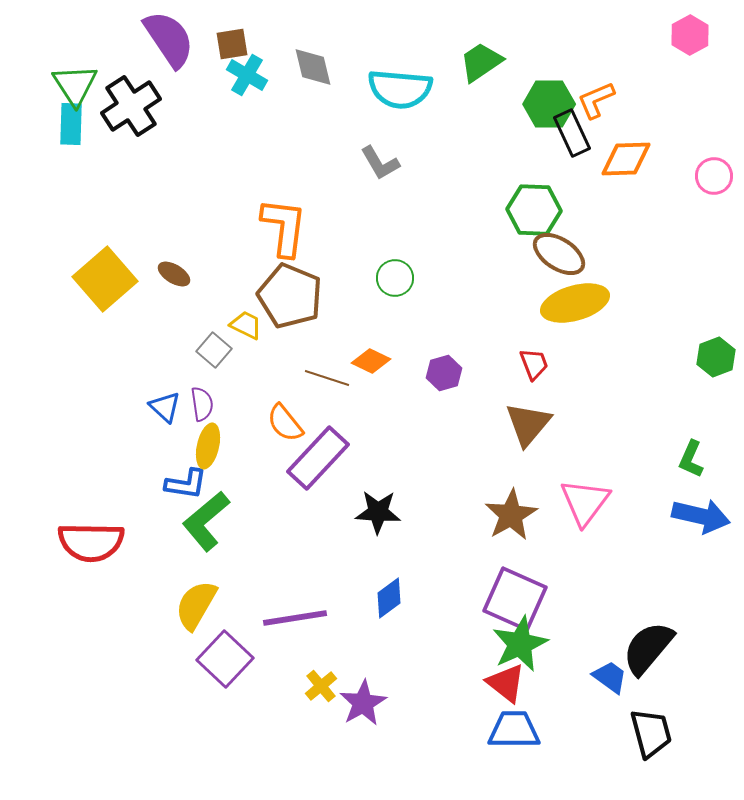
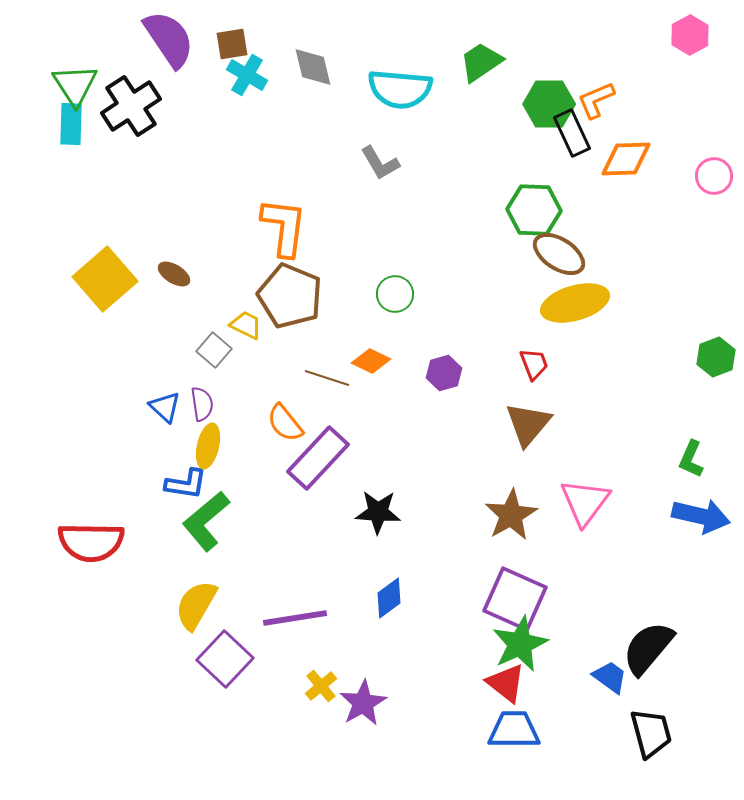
green circle at (395, 278): moved 16 px down
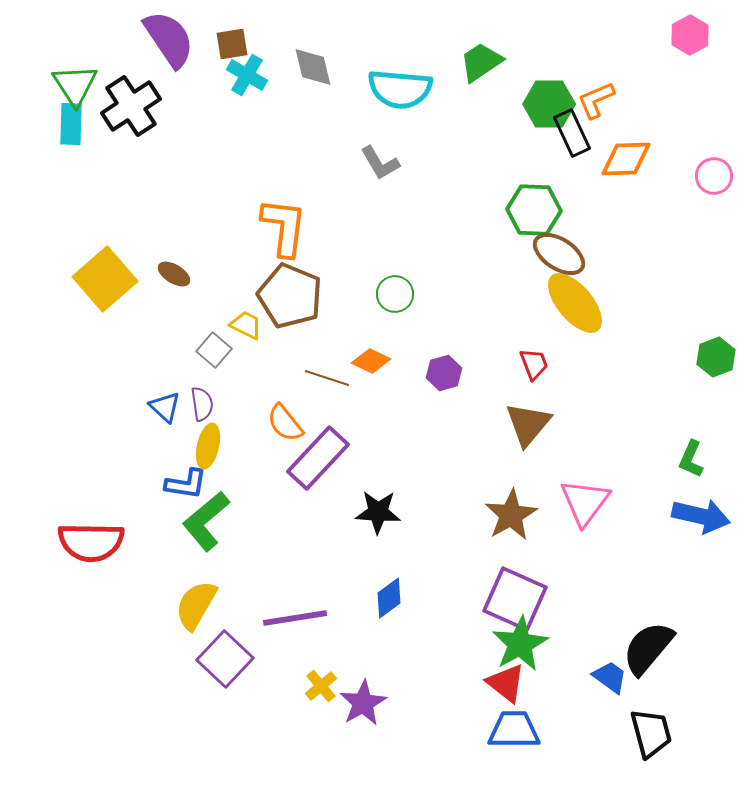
yellow ellipse at (575, 303): rotated 66 degrees clockwise
green star at (520, 644): rotated 4 degrees counterclockwise
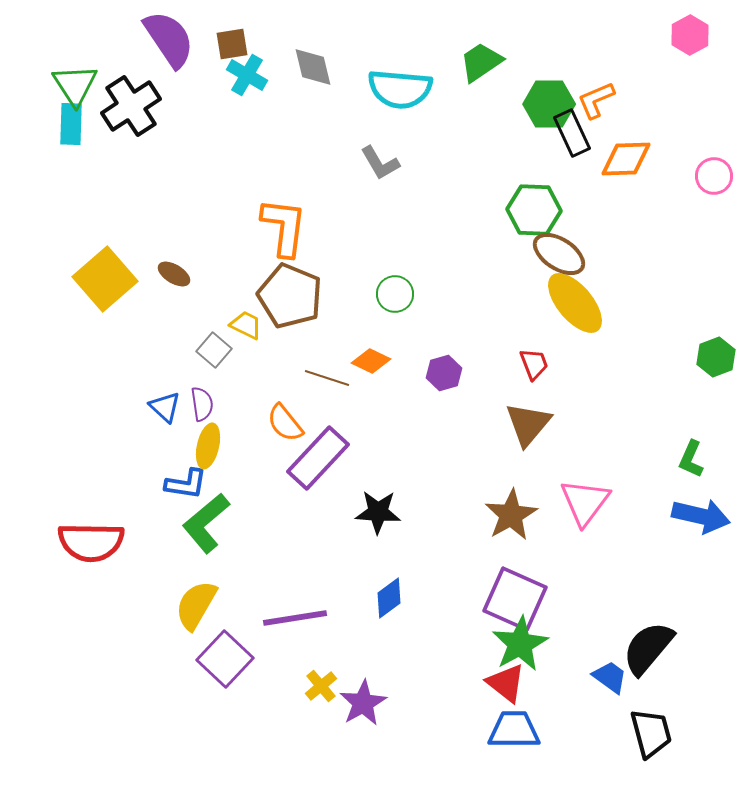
green L-shape at (206, 521): moved 2 px down
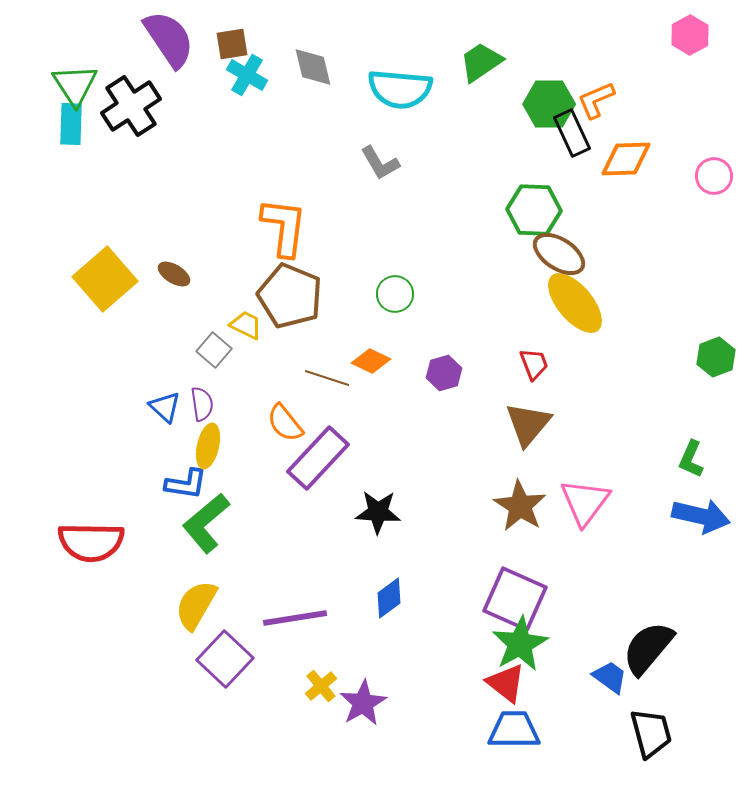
brown star at (511, 515): moved 9 px right, 9 px up; rotated 10 degrees counterclockwise
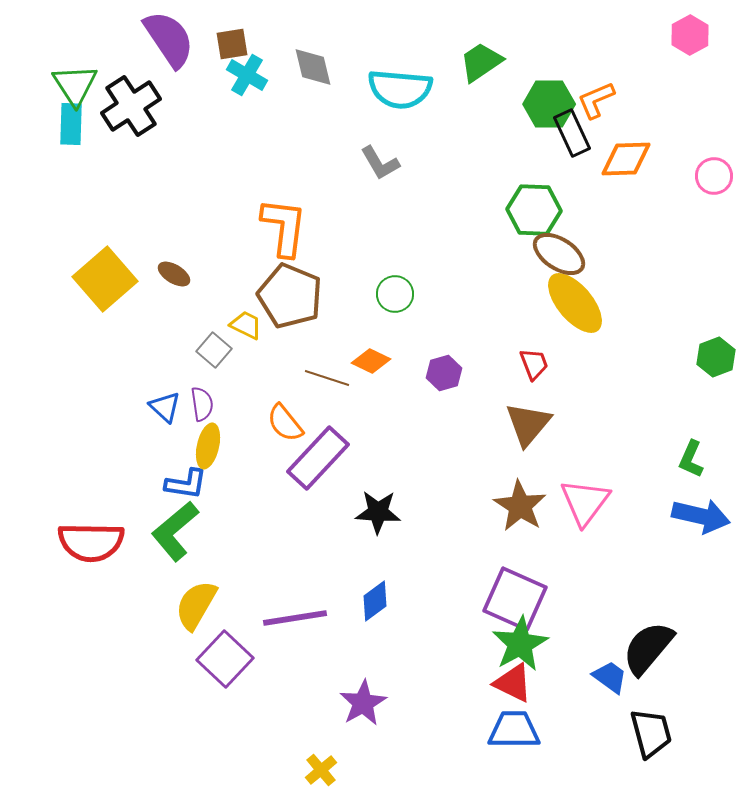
green L-shape at (206, 523): moved 31 px left, 8 px down
blue diamond at (389, 598): moved 14 px left, 3 px down
red triangle at (506, 683): moved 7 px right; rotated 12 degrees counterclockwise
yellow cross at (321, 686): moved 84 px down
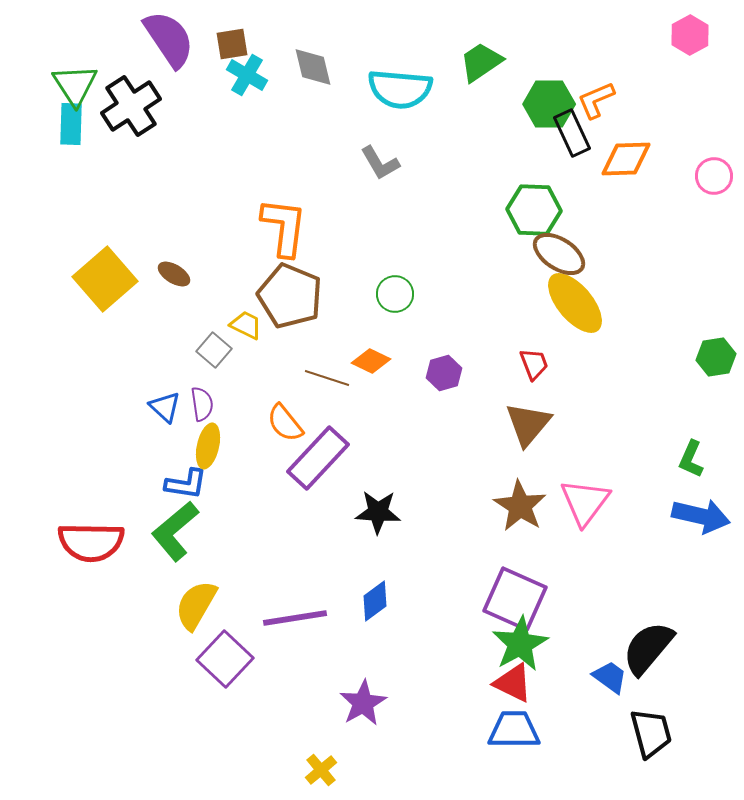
green hexagon at (716, 357): rotated 12 degrees clockwise
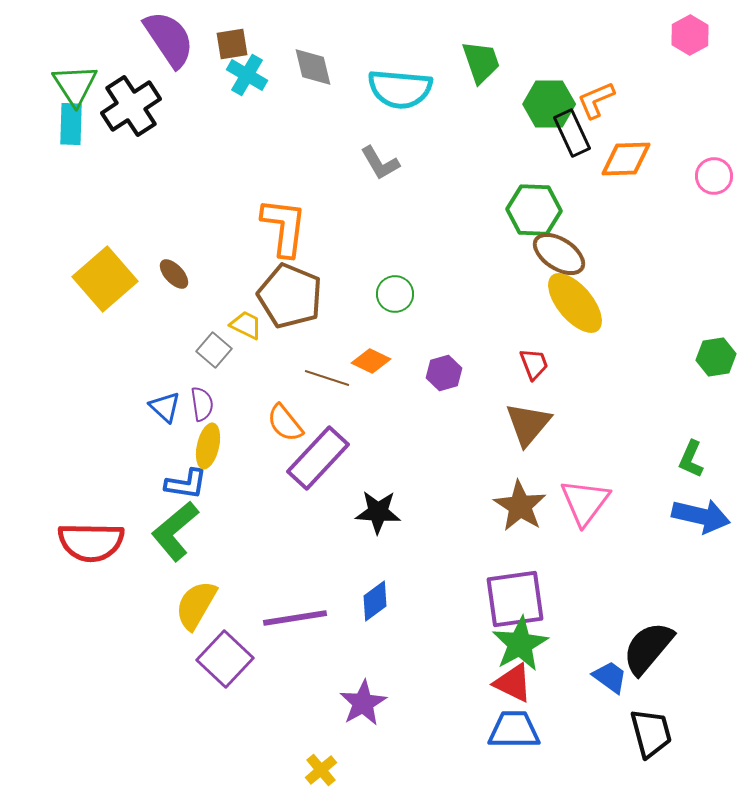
green trapezoid at (481, 62): rotated 105 degrees clockwise
brown ellipse at (174, 274): rotated 16 degrees clockwise
purple square at (515, 599): rotated 32 degrees counterclockwise
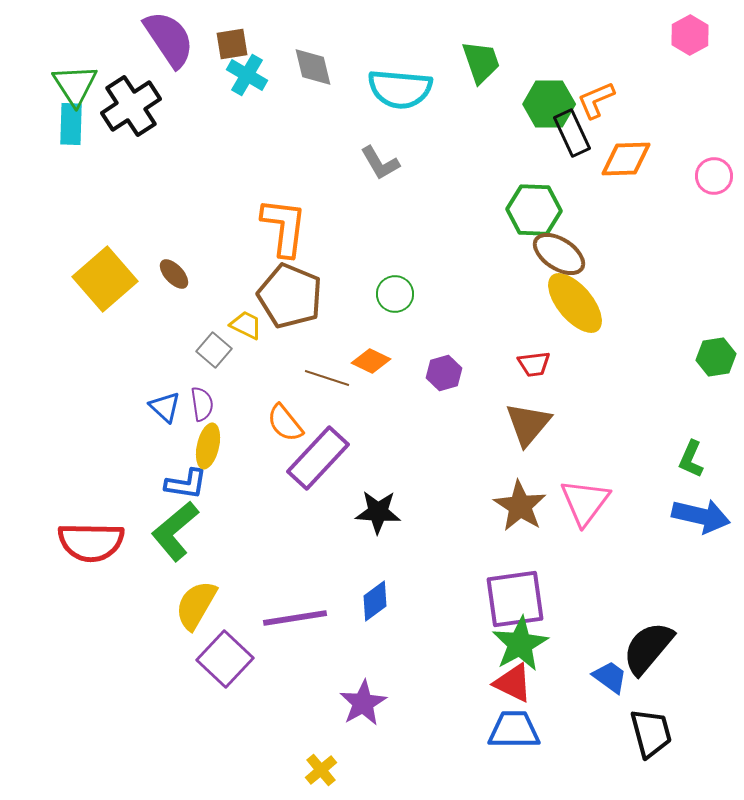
red trapezoid at (534, 364): rotated 104 degrees clockwise
